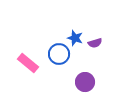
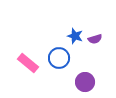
blue star: moved 2 px up
purple semicircle: moved 4 px up
blue circle: moved 4 px down
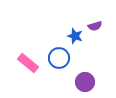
purple semicircle: moved 13 px up
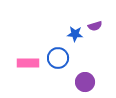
blue star: moved 2 px up; rotated 14 degrees counterclockwise
blue circle: moved 1 px left
pink rectangle: rotated 40 degrees counterclockwise
